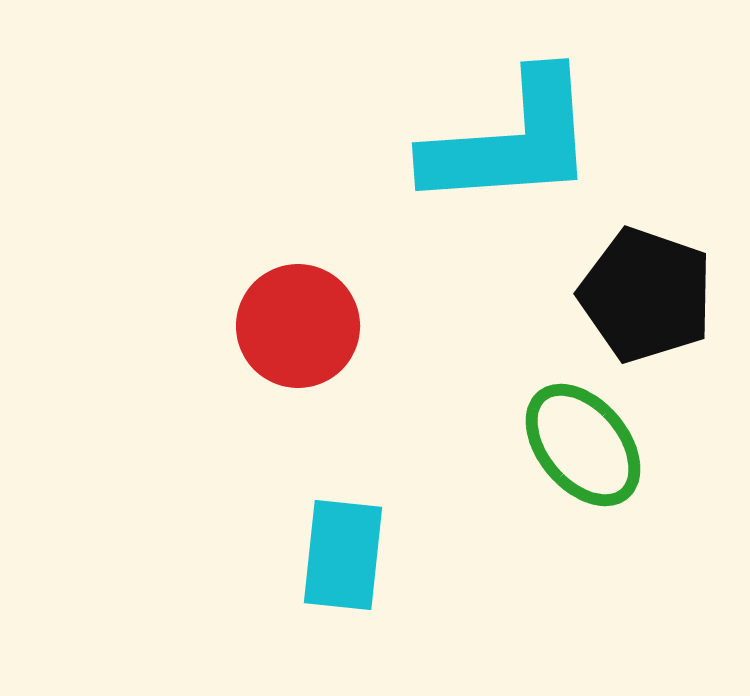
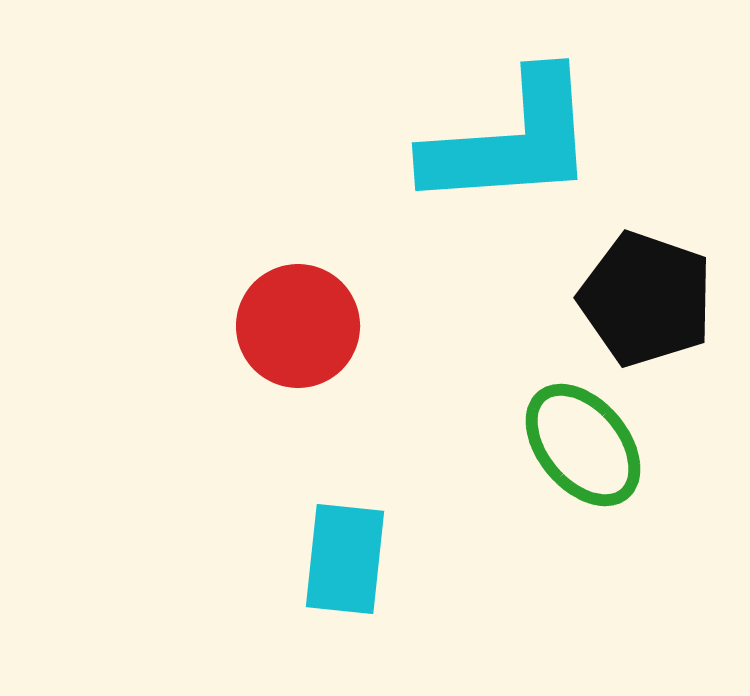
black pentagon: moved 4 px down
cyan rectangle: moved 2 px right, 4 px down
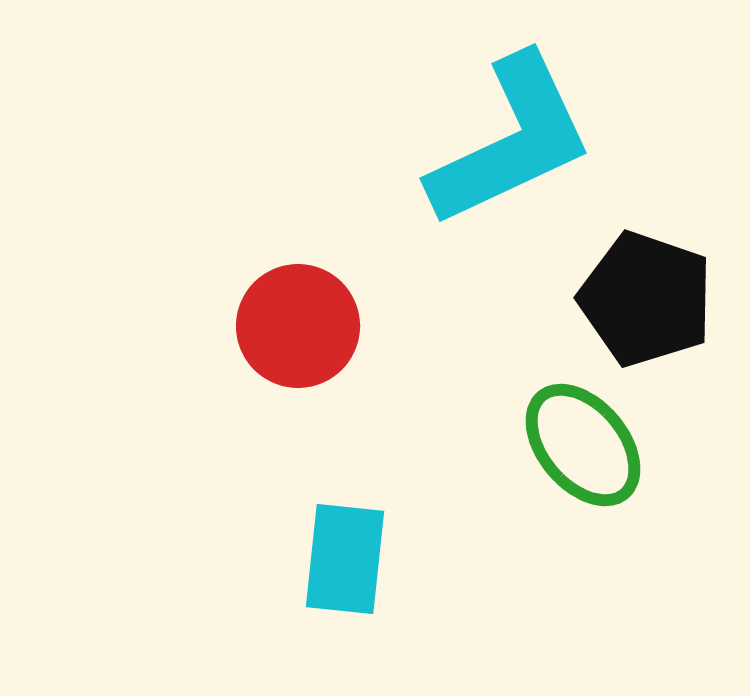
cyan L-shape: rotated 21 degrees counterclockwise
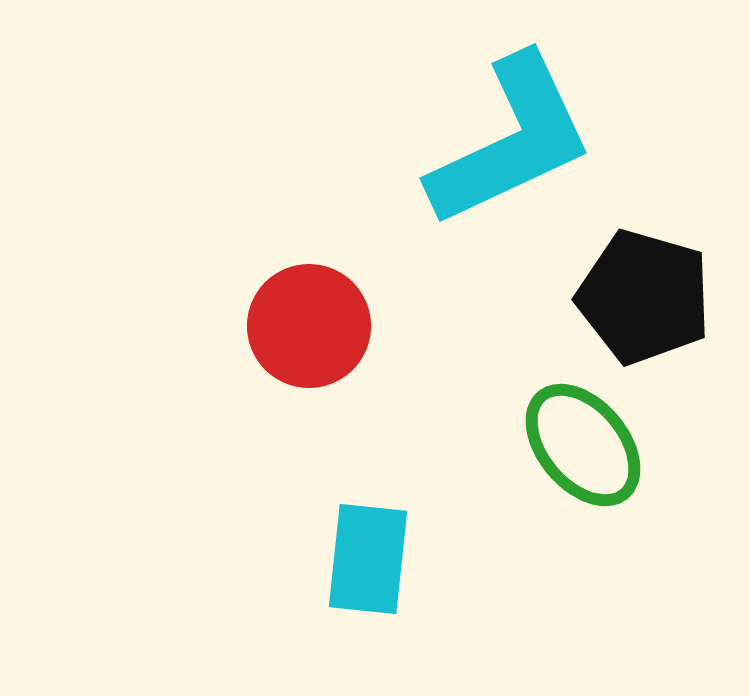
black pentagon: moved 2 px left, 2 px up; rotated 3 degrees counterclockwise
red circle: moved 11 px right
cyan rectangle: moved 23 px right
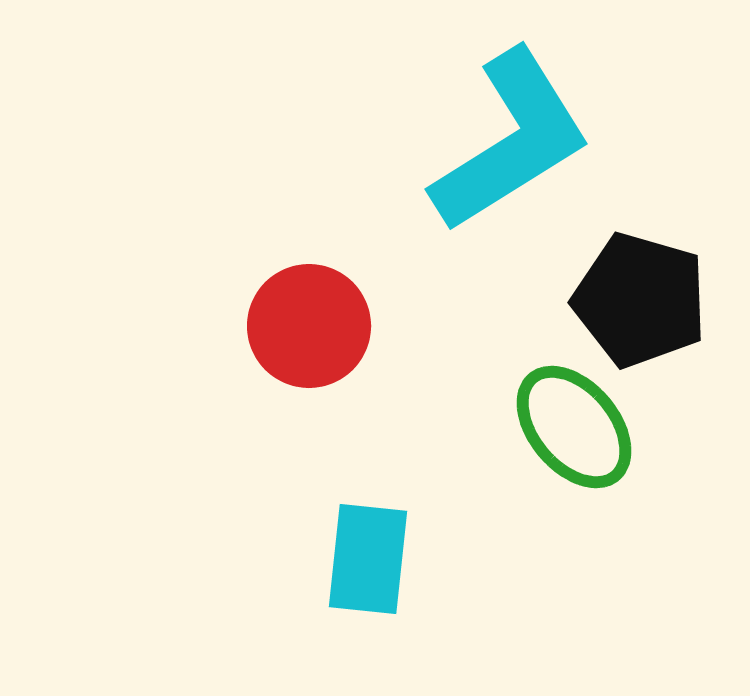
cyan L-shape: rotated 7 degrees counterclockwise
black pentagon: moved 4 px left, 3 px down
green ellipse: moved 9 px left, 18 px up
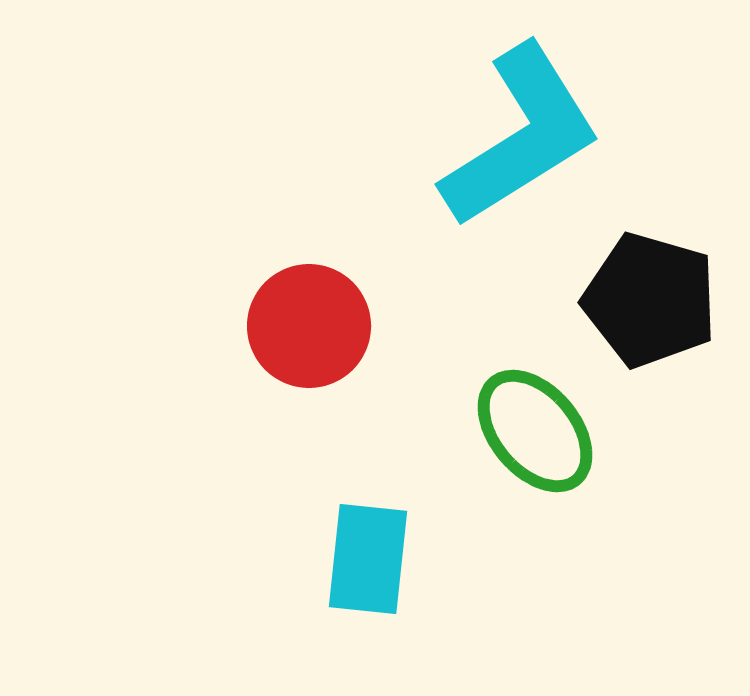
cyan L-shape: moved 10 px right, 5 px up
black pentagon: moved 10 px right
green ellipse: moved 39 px left, 4 px down
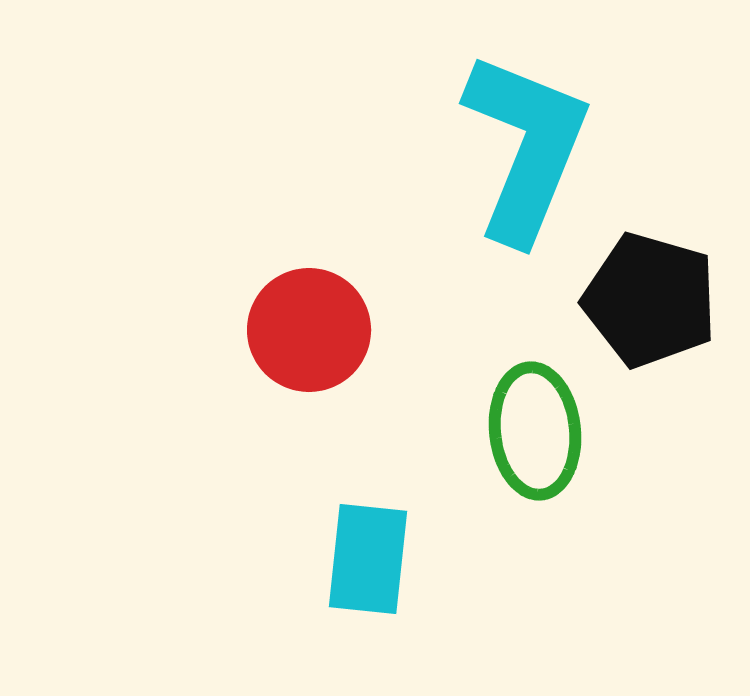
cyan L-shape: moved 5 px right, 11 px down; rotated 36 degrees counterclockwise
red circle: moved 4 px down
green ellipse: rotated 34 degrees clockwise
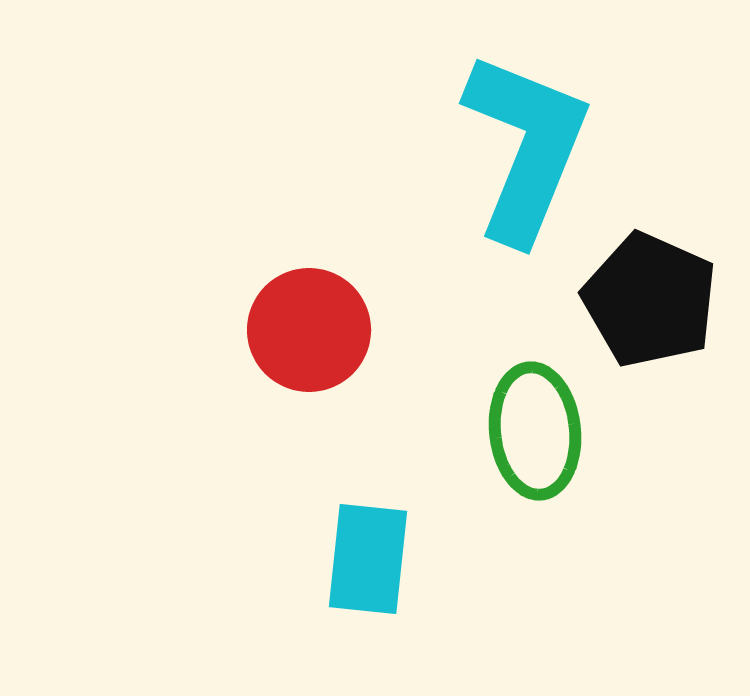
black pentagon: rotated 8 degrees clockwise
